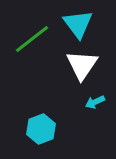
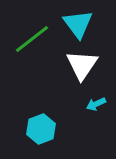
cyan arrow: moved 1 px right, 2 px down
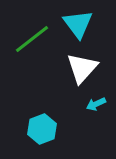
white triangle: moved 3 px down; rotated 8 degrees clockwise
cyan hexagon: moved 1 px right
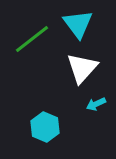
cyan hexagon: moved 3 px right, 2 px up; rotated 16 degrees counterclockwise
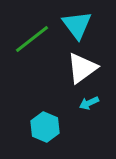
cyan triangle: moved 1 px left, 1 px down
white triangle: rotated 12 degrees clockwise
cyan arrow: moved 7 px left, 1 px up
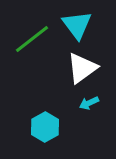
cyan hexagon: rotated 8 degrees clockwise
